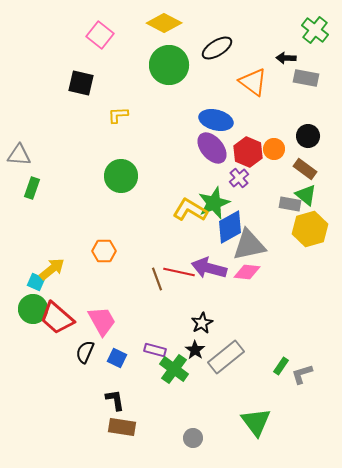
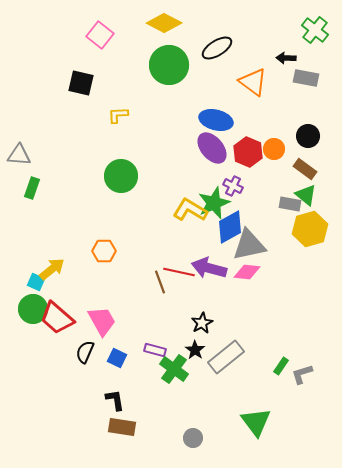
purple cross at (239, 178): moved 6 px left, 8 px down; rotated 24 degrees counterclockwise
brown line at (157, 279): moved 3 px right, 3 px down
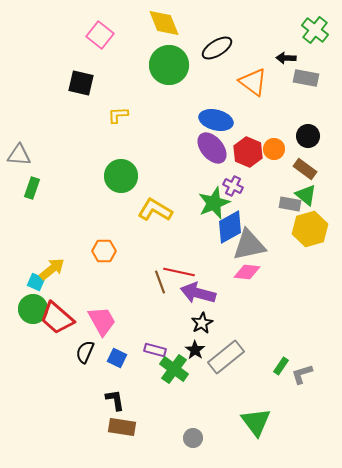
yellow diamond at (164, 23): rotated 40 degrees clockwise
yellow L-shape at (190, 210): moved 35 px left
purple arrow at (209, 268): moved 11 px left, 25 px down
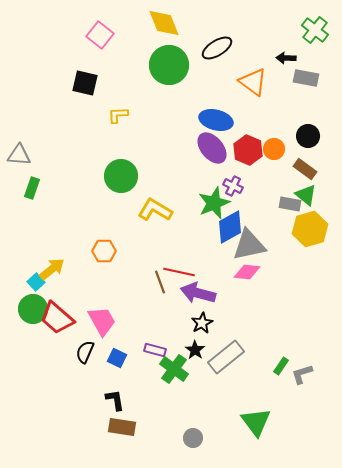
black square at (81, 83): moved 4 px right
red hexagon at (248, 152): moved 2 px up
cyan square at (36, 282): rotated 24 degrees clockwise
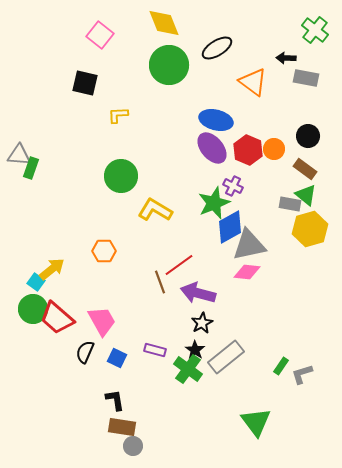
green rectangle at (32, 188): moved 1 px left, 20 px up
red line at (179, 272): moved 7 px up; rotated 48 degrees counterclockwise
cyan square at (36, 282): rotated 12 degrees counterclockwise
green cross at (174, 369): moved 14 px right
gray circle at (193, 438): moved 60 px left, 8 px down
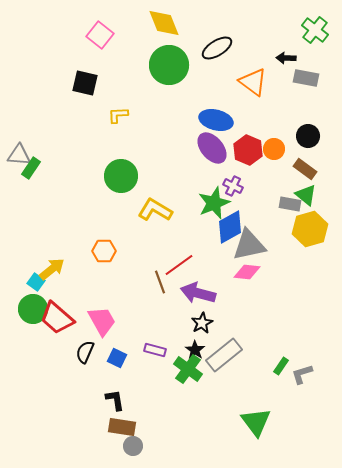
green rectangle at (31, 168): rotated 15 degrees clockwise
gray rectangle at (226, 357): moved 2 px left, 2 px up
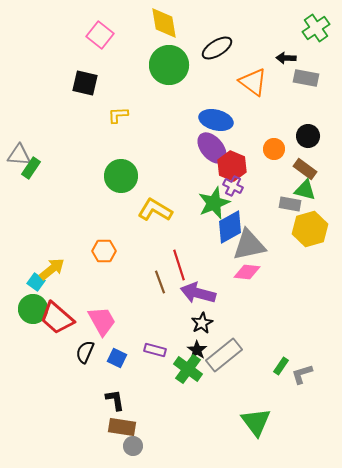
yellow diamond at (164, 23): rotated 12 degrees clockwise
green cross at (315, 30): moved 1 px right, 2 px up; rotated 16 degrees clockwise
red hexagon at (248, 150): moved 16 px left, 16 px down
green triangle at (306, 195): moved 1 px left, 5 px up; rotated 25 degrees counterclockwise
red line at (179, 265): rotated 72 degrees counterclockwise
black star at (195, 350): moved 2 px right
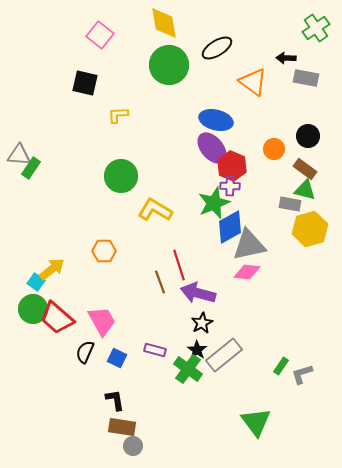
purple cross at (233, 186): moved 3 px left; rotated 24 degrees counterclockwise
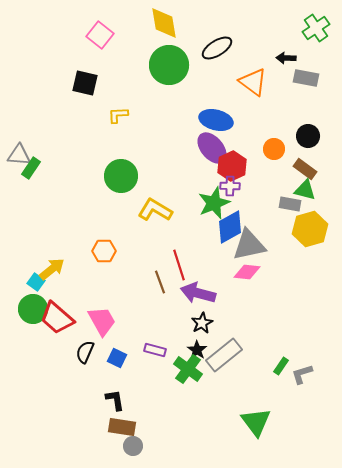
red hexagon at (232, 166): rotated 12 degrees clockwise
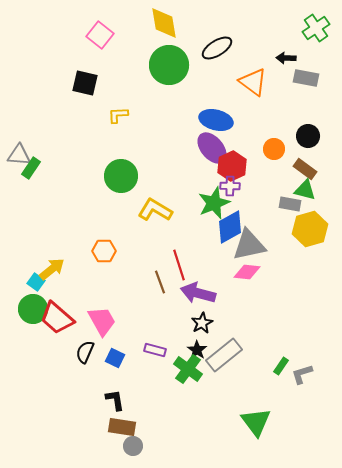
blue square at (117, 358): moved 2 px left
